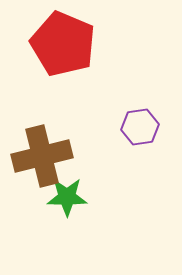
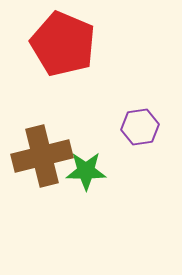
green star: moved 19 px right, 26 px up
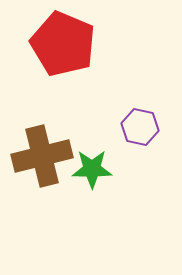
purple hexagon: rotated 21 degrees clockwise
green star: moved 6 px right, 2 px up
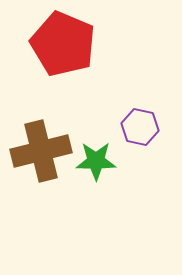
brown cross: moved 1 px left, 5 px up
green star: moved 4 px right, 8 px up
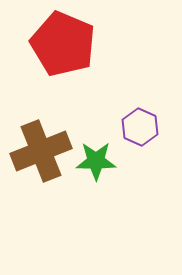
purple hexagon: rotated 12 degrees clockwise
brown cross: rotated 8 degrees counterclockwise
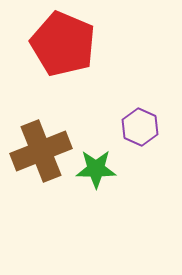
green star: moved 8 px down
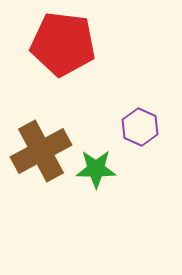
red pentagon: rotated 16 degrees counterclockwise
brown cross: rotated 6 degrees counterclockwise
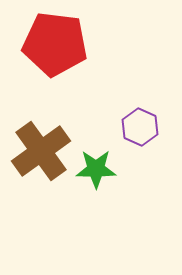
red pentagon: moved 8 px left
brown cross: rotated 8 degrees counterclockwise
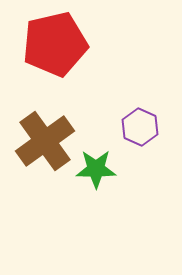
red pentagon: rotated 20 degrees counterclockwise
brown cross: moved 4 px right, 10 px up
